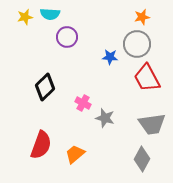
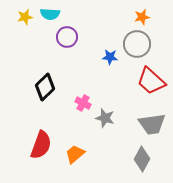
red trapezoid: moved 4 px right, 3 px down; rotated 20 degrees counterclockwise
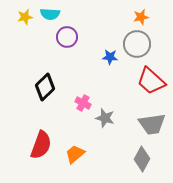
orange star: moved 1 px left
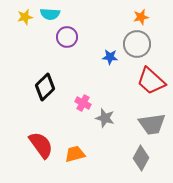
red semicircle: rotated 56 degrees counterclockwise
orange trapezoid: rotated 25 degrees clockwise
gray diamond: moved 1 px left, 1 px up
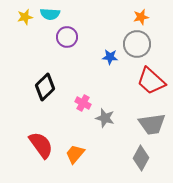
orange trapezoid: rotated 35 degrees counterclockwise
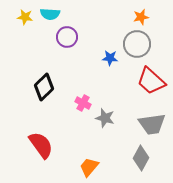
yellow star: rotated 21 degrees clockwise
blue star: moved 1 px down
black diamond: moved 1 px left
orange trapezoid: moved 14 px right, 13 px down
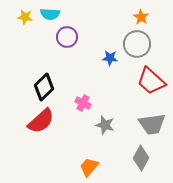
orange star: rotated 28 degrees counterclockwise
gray star: moved 7 px down
red semicircle: moved 24 px up; rotated 84 degrees clockwise
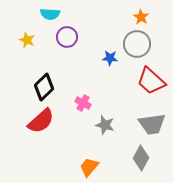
yellow star: moved 2 px right, 23 px down; rotated 14 degrees clockwise
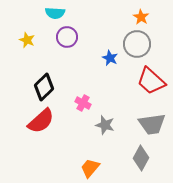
cyan semicircle: moved 5 px right, 1 px up
blue star: rotated 21 degrees clockwise
orange trapezoid: moved 1 px right, 1 px down
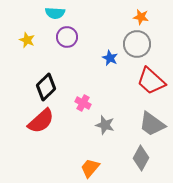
orange star: rotated 21 degrees counterclockwise
black diamond: moved 2 px right
gray trapezoid: rotated 44 degrees clockwise
